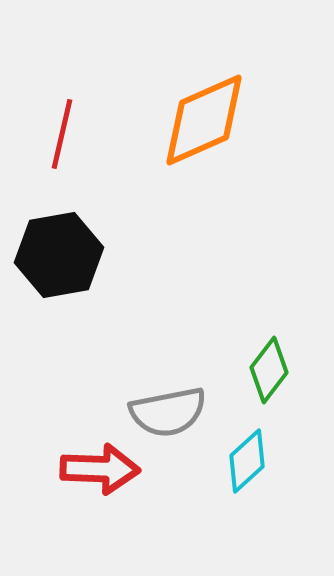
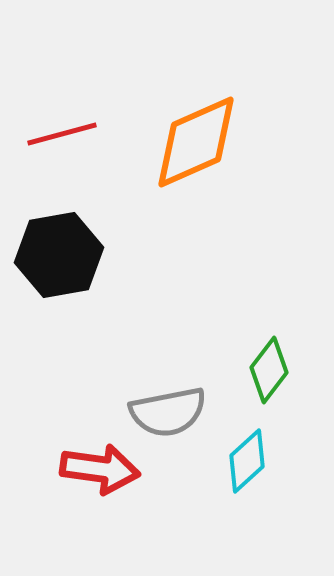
orange diamond: moved 8 px left, 22 px down
red line: rotated 62 degrees clockwise
red arrow: rotated 6 degrees clockwise
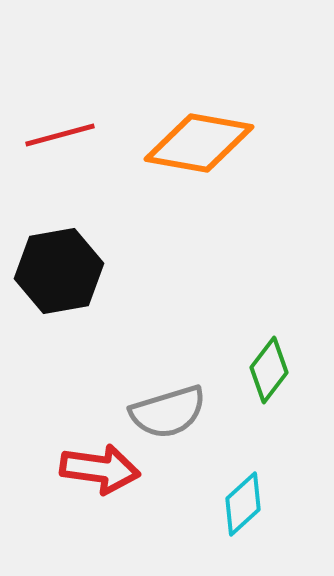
red line: moved 2 px left, 1 px down
orange diamond: moved 3 px right, 1 px down; rotated 34 degrees clockwise
black hexagon: moved 16 px down
gray semicircle: rotated 6 degrees counterclockwise
cyan diamond: moved 4 px left, 43 px down
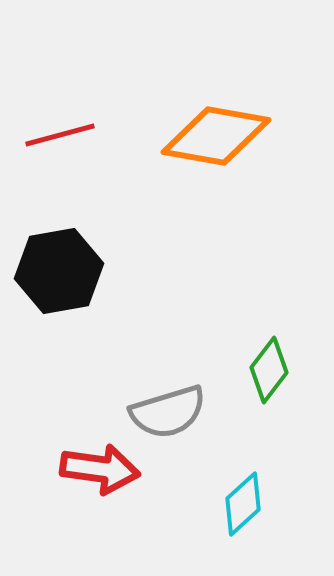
orange diamond: moved 17 px right, 7 px up
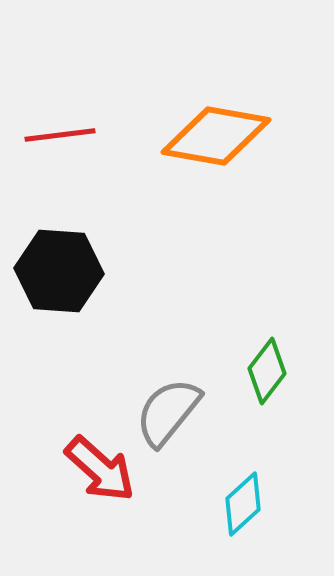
red line: rotated 8 degrees clockwise
black hexagon: rotated 14 degrees clockwise
green diamond: moved 2 px left, 1 px down
gray semicircle: rotated 146 degrees clockwise
red arrow: rotated 34 degrees clockwise
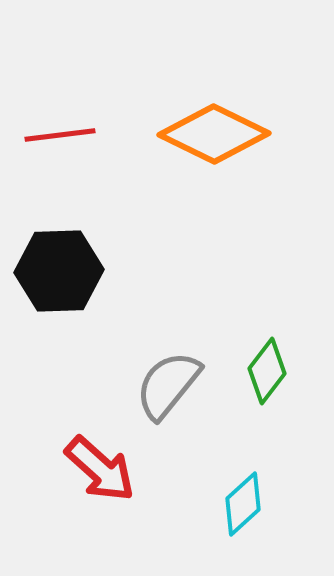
orange diamond: moved 2 px left, 2 px up; rotated 16 degrees clockwise
black hexagon: rotated 6 degrees counterclockwise
gray semicircle: moved 27 px up
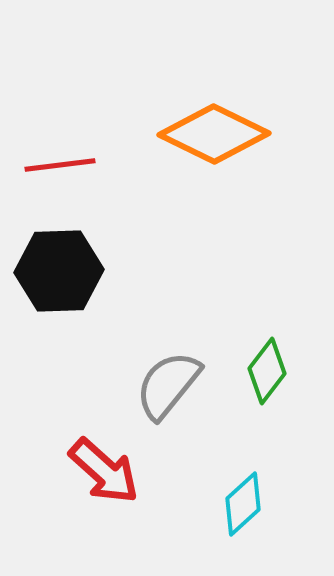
red line: moved 30 px down
red arrow: moved 4 px right, 2 px down
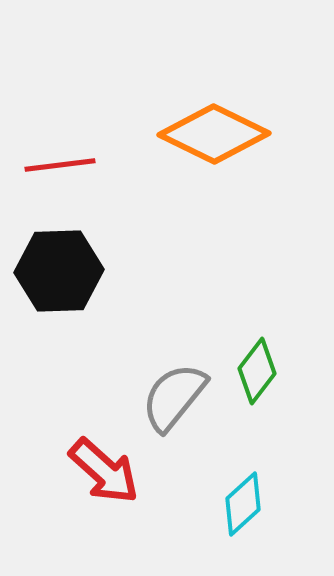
green diamond: moved 10 px left
gray semicircle: moved 6 px right, 12 px down
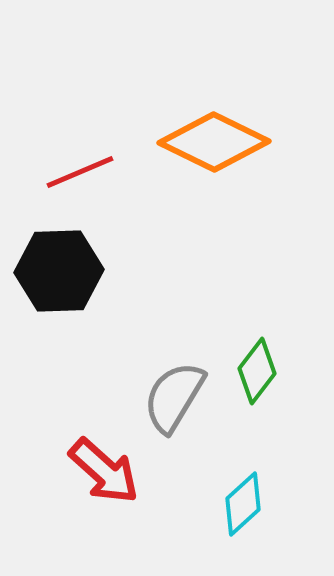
orange diamond: moved 8 px down
red line: moved 20 px right, 7 px down; rotated 16 degrees counterclockwise
gray semicircle: rotated 8 degrees counterclockwise
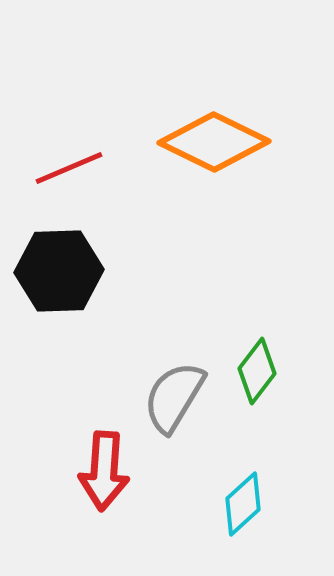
red line: moved 11 px left, 4 px up
red arrow: rotated 52 degrees clockwise
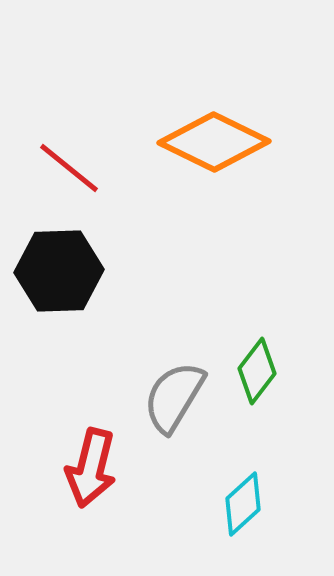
red line: rotated 62 degrees clockwise
red arrow: moved 13 px left, 3 px up; rotated 10 degrees clockwise
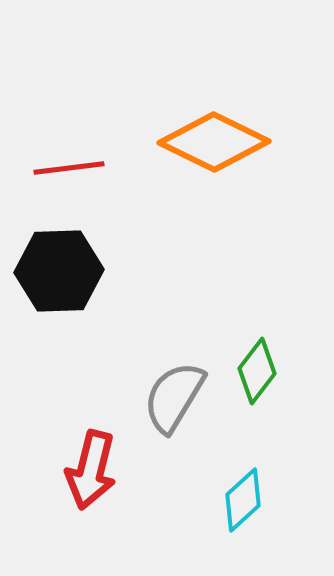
red line: rotated 46 degrees counterclockwise
red arrow: moved 2 px down
cyan diamond: moved 4 px up
